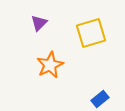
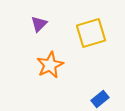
purple triangle: moved 1 px down
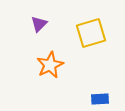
blue rectangle: rotated 36 degrees clockwise
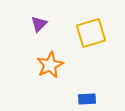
blue rectangle: moved 13 px left
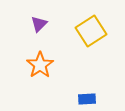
yellow square: moved 2 px up; rotated 16 degrees counterclockwise
orange star: moved 10 px left; rotated 8 degrees counterclockwise
